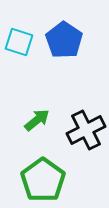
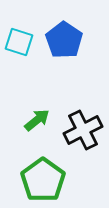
black cross: moved 3 px left
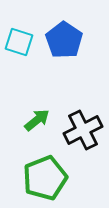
green pentagon: moved 2 px right, 2 px up; rotated 15 degrees clockwise
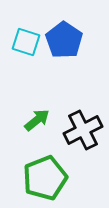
cyan square: moved 7 px right
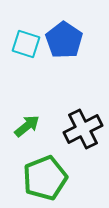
cyan square: moved 2 px down
green arrow: moved 10 px left, 6 px down
black cross: moved 1 px up
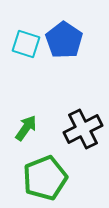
green arrow: moved 1 px left, 2 px down; rotated 16 degrees counterclockwise
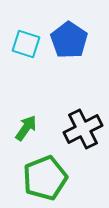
blue pentagon: moved 5 px right
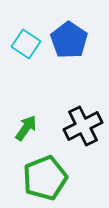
cyan square: rotated 16 degrees clockwise
black cross: moved 3 px up
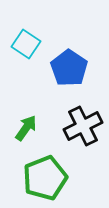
blue pentagon: moved 28 px down
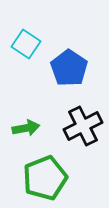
green arrow: rotated 44 degrees clockwise
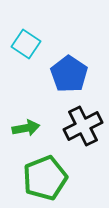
blue pentagon: moved 6 px down
